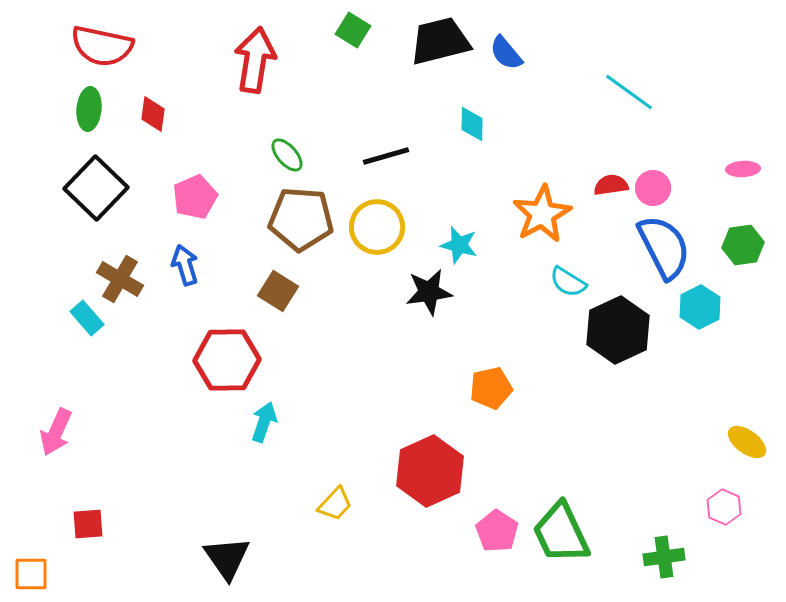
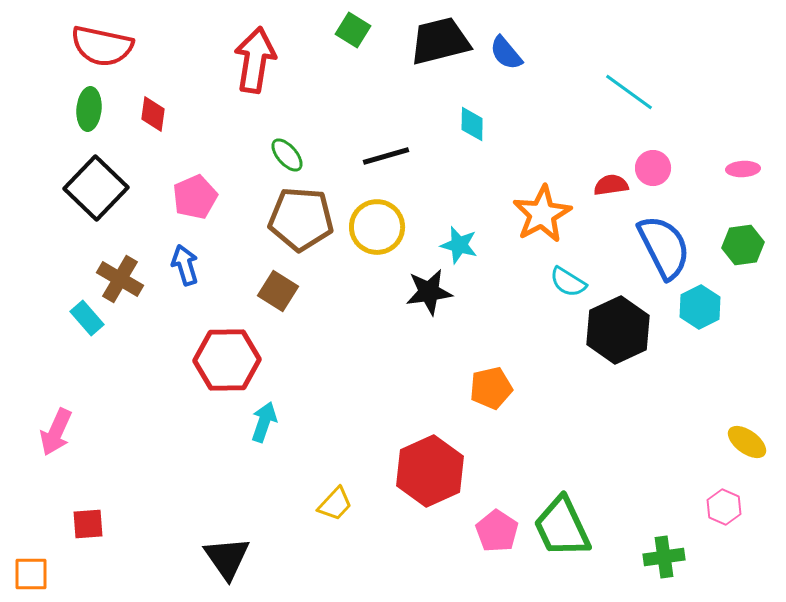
pink circle at (653, 188): moved 20 px up
green trapezoid at (561, 533): moved 1 px right, 6 px up
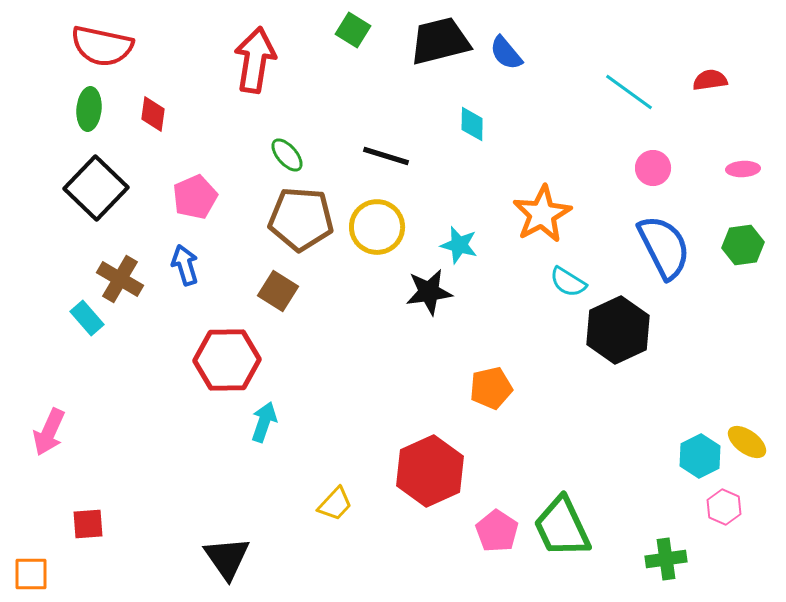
black line at (386, 156): rotated 33 degrees clockwise
red semicircle at (611, 185): moved 99 px right, 105 px up
cyan hexagon at (700, 307): moved 149 px down
pink arrow at (56, 432): moved 7 px left
green cross at (664, 557): moved 2 px right, 2 px down
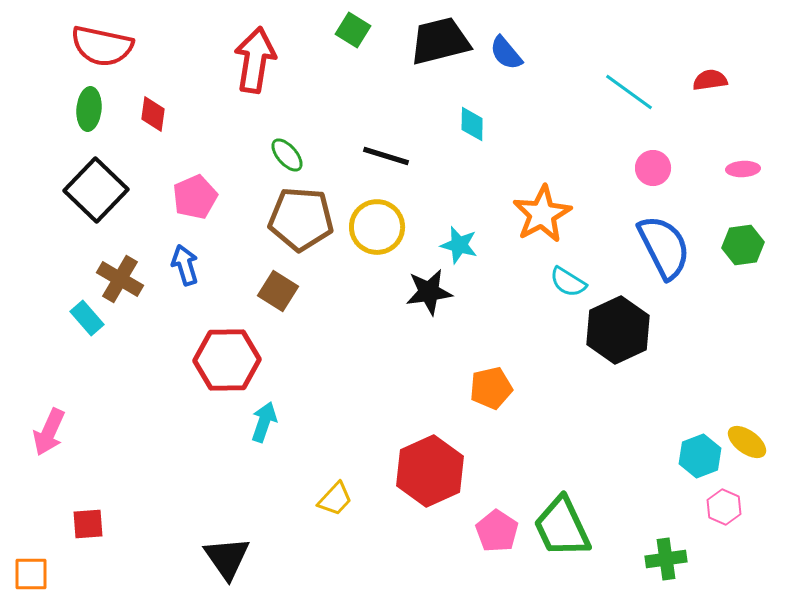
black square at (96, 188): moved 2 px down
cyan hexagon at (700, 456): rotated 6 degrees clockwise
yellow trapezoid at (335, 504): moved 5 px up
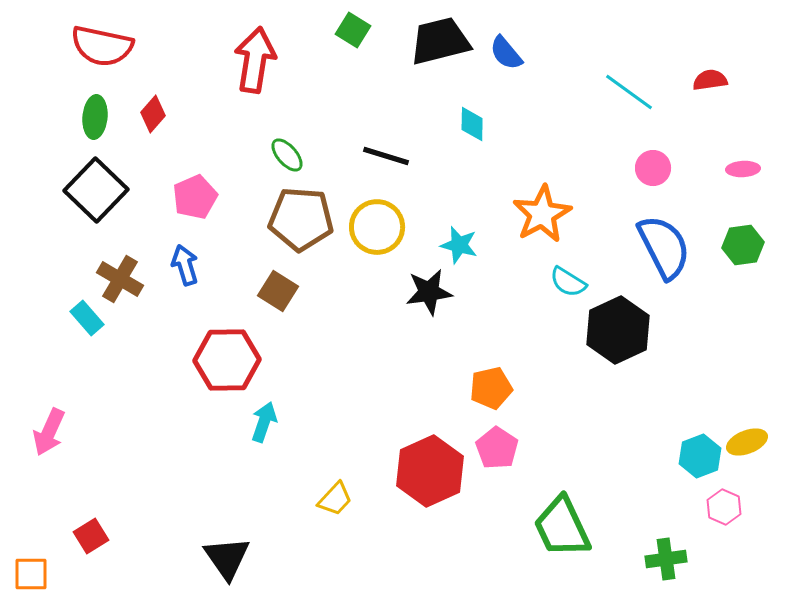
green ellipse at (89, 109): moved 6 px right, 8 px down
red diamond at (153, 114): rotated 33 degrees clockwise
yellow ellipse at (747, 442): rotated 57 degrees counterclockwise
red square at (88, 524): moved 3 px right, 12 px down; rotated 28 degrees counterclockwise
pink pentagon at (497, 531): moved 83 px up
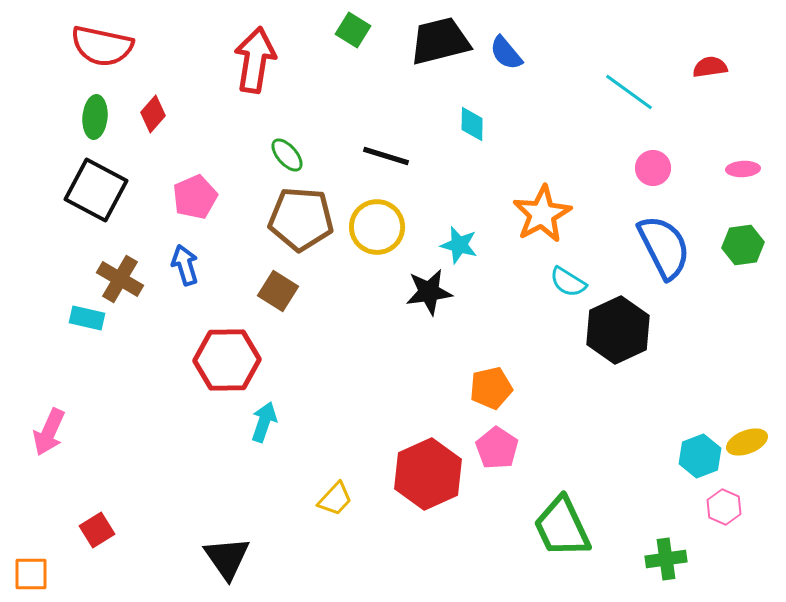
red semicircle at (710, 80): moved 13 px up
black square at (96, 190): rotated 16 degrees counterclockwise
cyan rectangle at (87, 318): rotated 36 degrees counterclockwise
red hexagon at (430, 471): moved 2 px left, 3 px down
red square at (91, 536): moved 6 px right, 6 px up
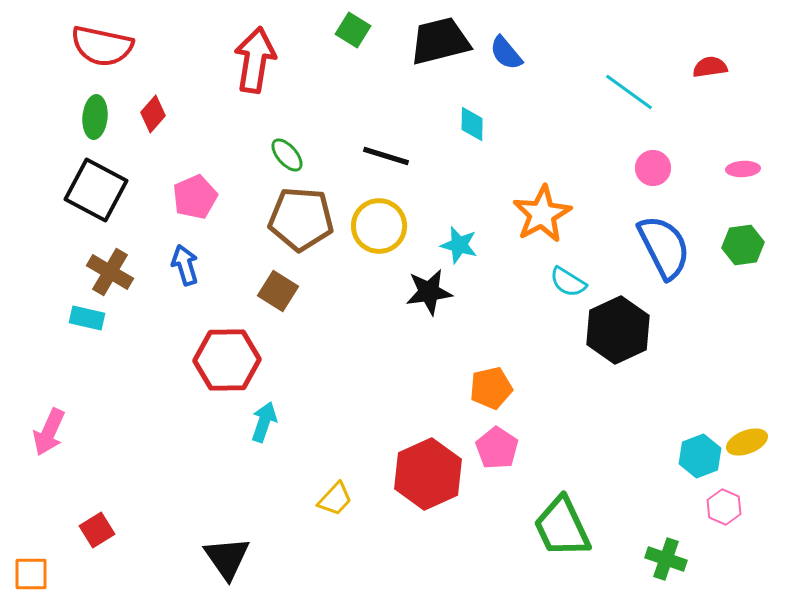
yellow circle at (377, 227): moved 2 px right, 1 px up
brown cross at (120, 279): moved 10 px left, 7 px up
green cross at (666, 559): rotated 27 degrees clockwise
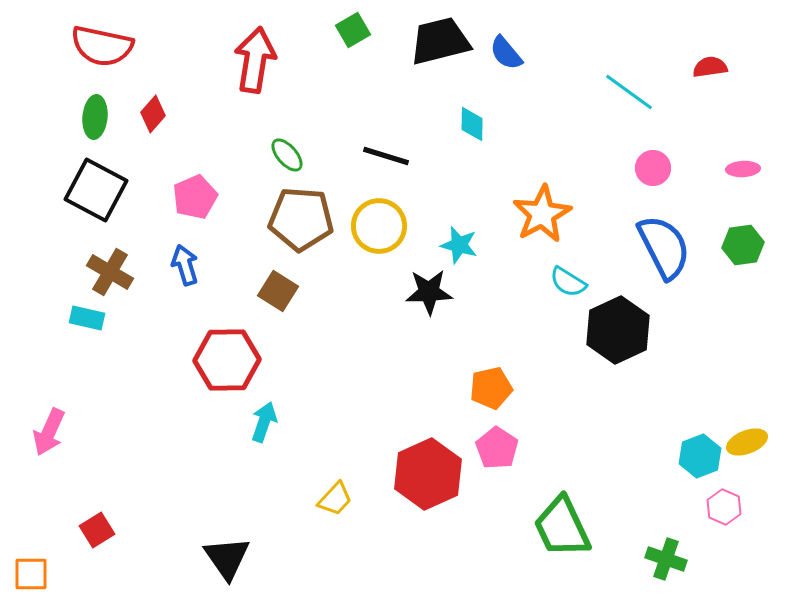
green square at (353, 30): rotated 28 degrees clockwise
black star at (429, 292): rotated 6 degrees clockwise
